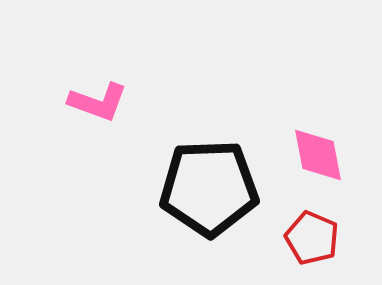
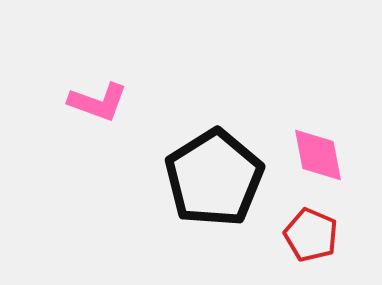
black pentagon: moved 5 px right, 10 px up; rotated 30 degrees counterclockwise
red pentagon: moved 1 px left, 3 px up
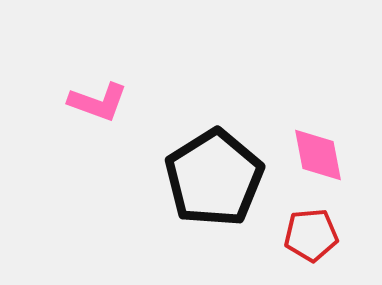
red pentagon: rotated 28 degrees counterclockwise
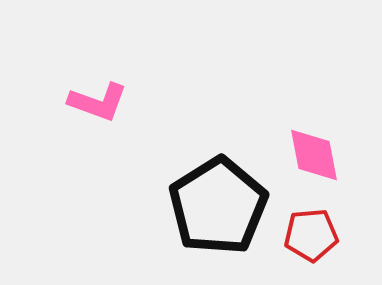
pink diamond: moved 4 px left
black pentagon: moved 4 px right, 28 px down
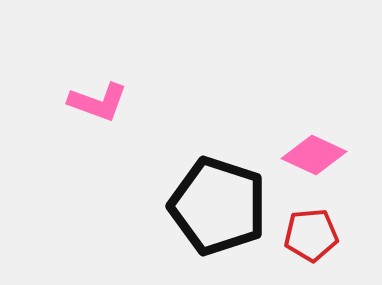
pink diamond: rotated 54 degrees counterclockwise
black pentagon: rotated 22 degrees counterclockwise
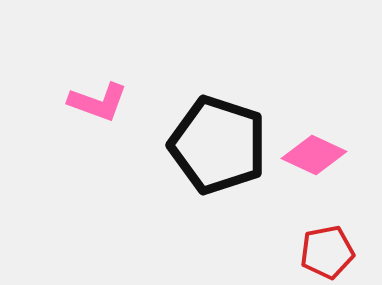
black pentagon: moved 61 px up
red pentagon: moved 16 px right, 17 px down; rotated 6 degrees counterclockwise
